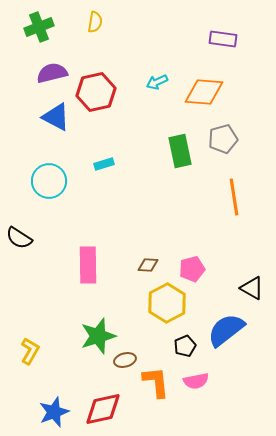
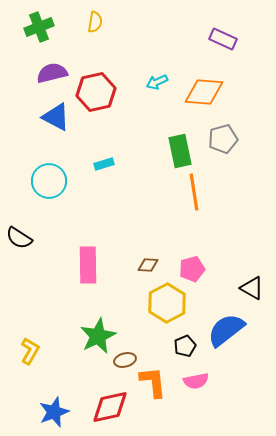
purple rectangle: rotated 16 degrees clockwise
orange line: moved 40 px left, 5 px up
green star: rotated 9 degrees counterclockwise
orange L-shape: moved 3 px left
red diamond: moved 7 px right, 2 px up
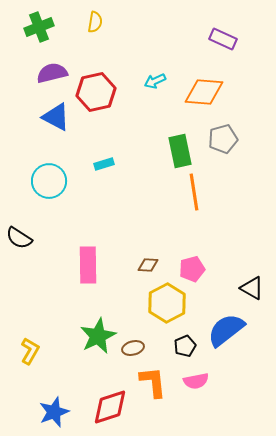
cyan arrow: moved 2 px left, 1 px up
brown ellipse: moved 8 px right, 12 px up
red diamond: rotated 6 degrees counterclockwise
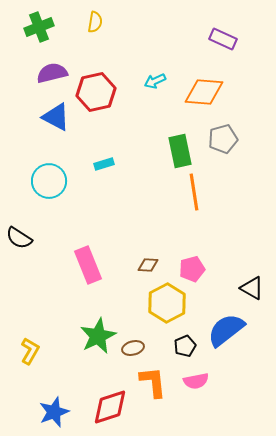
pink rectangle: rotated 21 degrees counterclockwise
